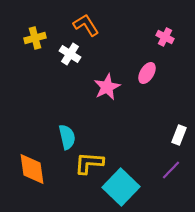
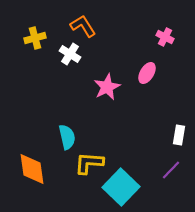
orange L-shape: moved 3 px left, 1 px down
white rectangle: rotated 12 degrees counterclockwise
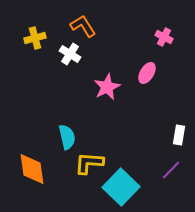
pink cross: moved 1 px left
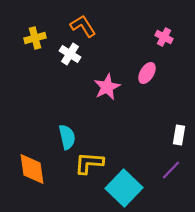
cyan square: moved 3 px right, 1 px down
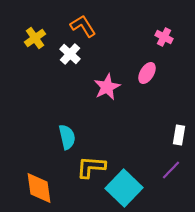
yellow cross: rotated 20 degrees counterclockwise
white cross: rotated 10 degrees clockwise
yellow L-shape: moved 2 px right, 4 px down
orange diamond: moved 7 px right, 19 px down
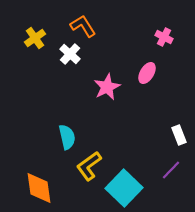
white rectangle: rotated 30 degrees counterclockwise
yellow L-shape: moved 2 px left, 1 px up; rotated 40 degrees counterclockwise
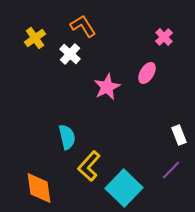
pink cross: rotated 18 degrees clockwise
yellow L-shape: rotated 12 degrees counterclockwise
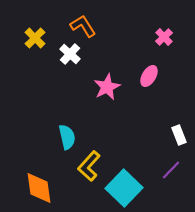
yellow cross: rotated 10 degrees counterclockwise
pink ellipse: moved 2 px right, 3 px down
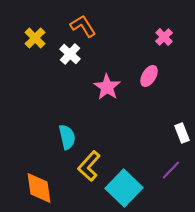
pink star: rotated 12 degrees counterclockwise
white rectangle: moved 3 px right, 2 px up
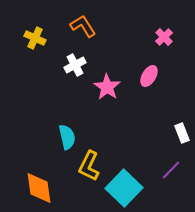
yellow cross: rotated 20 degrees counterclockwise
white cross: moved 5 px right, 11 px down; rotated 20 degrees clockwise
yellow L-shape: rotated 16 degrees counterclockwise
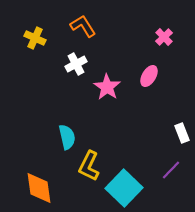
white cross: moved 1 px right, 1 px up
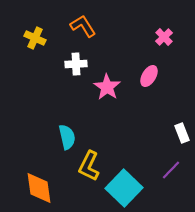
white cross: rotated 25 degrees clockwise
